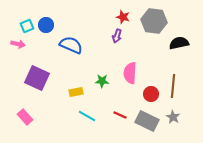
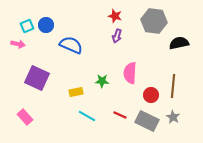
red star: moved 8 px left, 1 px up
red circle: moved 1 px down
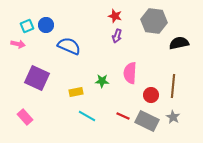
blue semicircle: moved 2 px left, 1 px down
red line: moved 3 px right, 1 px down
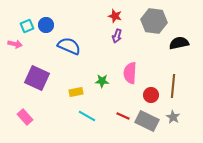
pink arrow: moved 3 px left
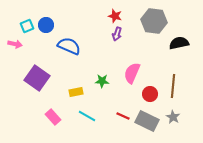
purple arrow: moved 2 px up
pink semicircle: moved 2 px right; rotated 20 degrees clockwise
purple square: rotated 10 degrees clockwise
red circle: moved 1 px left, 1 px up
pink rectangle: moved 28 px right
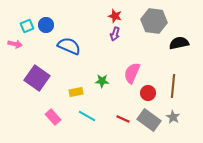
purple arrow: moved 2 px left
red circle: moved 2 px left, 1 px up
red line: moved 3 px down
gray rectangle: moved 2 px right, 1 px up; rotated 10 degrees clockwise
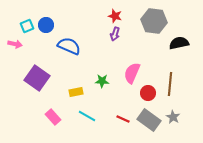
brown line: moved 3 px left, 2 px up
